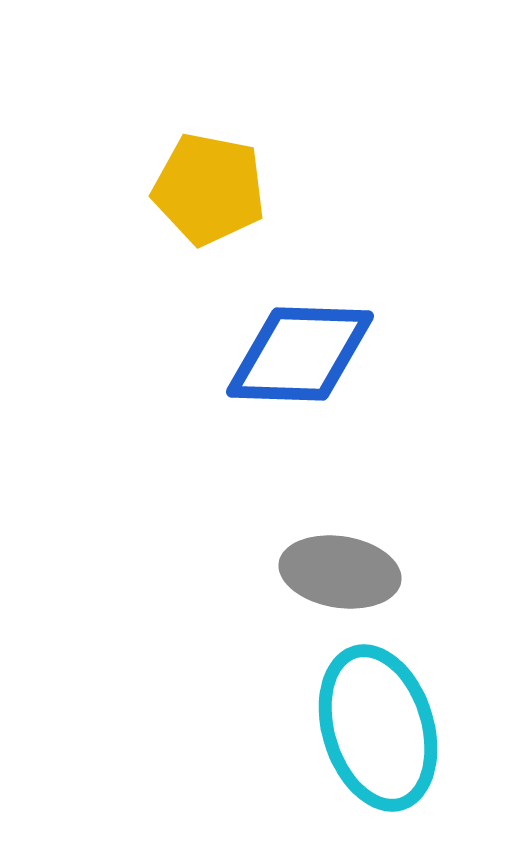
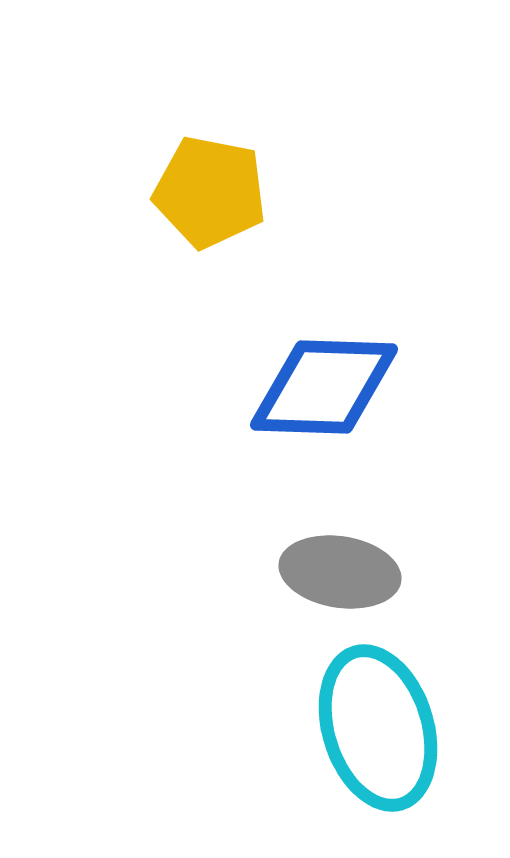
yellow pentagon: moved 1 px right, 3 px down
blue diamond: moved 24 px right, 33 px down
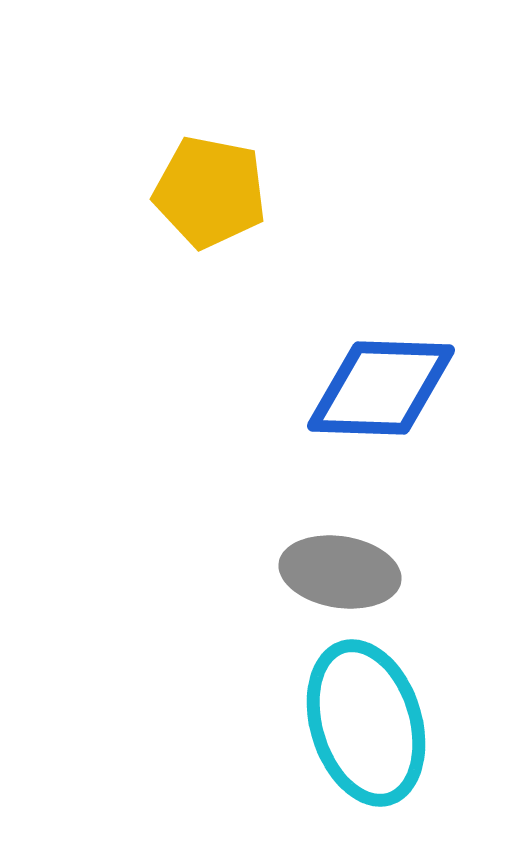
blue diamond: moved 57 px right, 1 px down
cyan ellipse: moved 12 px left, 5 px up
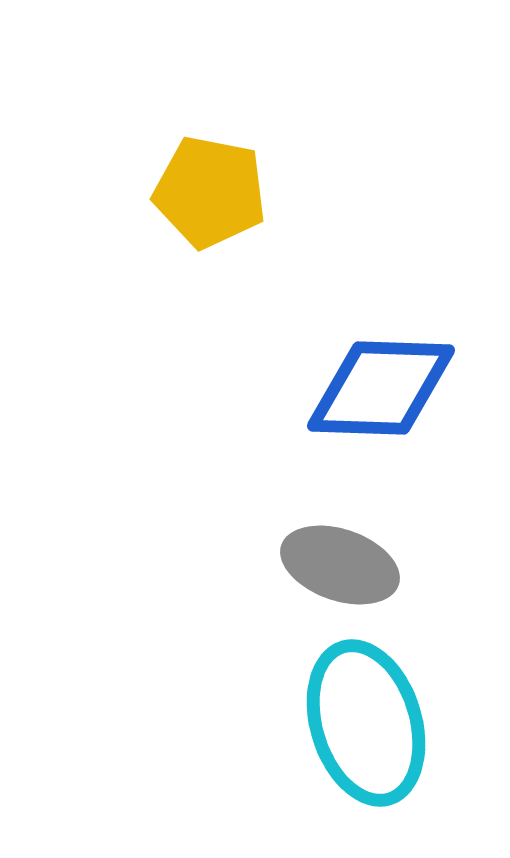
gray ellipse: moved 7 px up; rotated 10 degrees clockwise
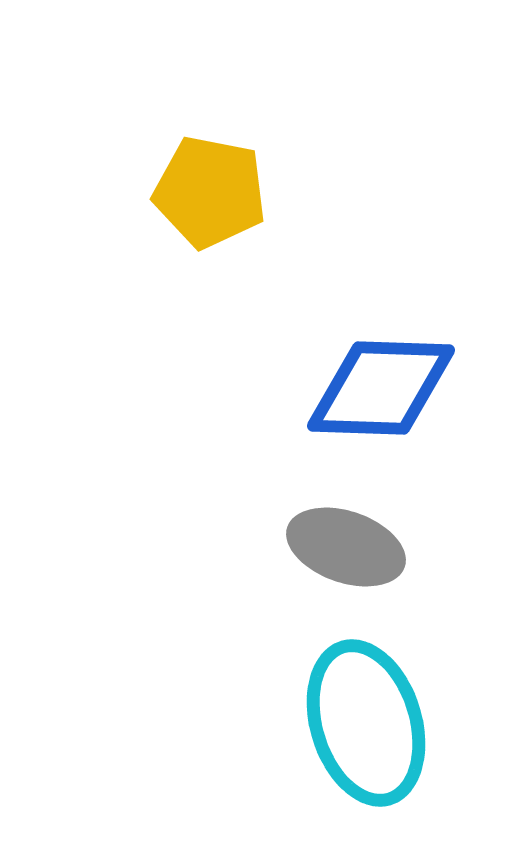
gray ellipse: moved 6 px right, 18 px up
